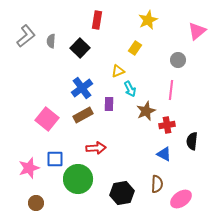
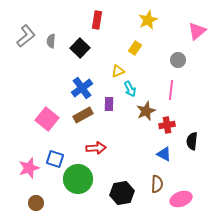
blue square: rotated 18 degrees clockwise
pink ellipse: rotated 15 degrees clockwise
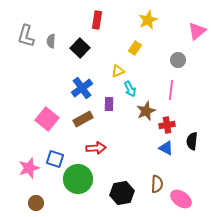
gray L-shape: rotated 145 degrees clockwise
brown rectangle: moved 4 px down
blue triangle: moved 2 px right, 6 px up
pink ellipse: rotated 55 degrees clockwise
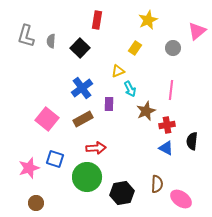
gray circle: moved 5 px left, 12 px up
green circle: moved 9 px right, 2 px up
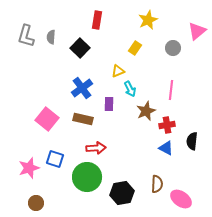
gray semicircle: moved 4 px up
brown rectangle: rotated 42 degrees clockwise
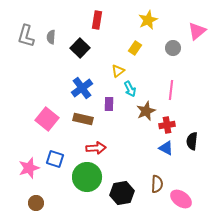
yellow triangle: rotated 16 degrees counterclockwise
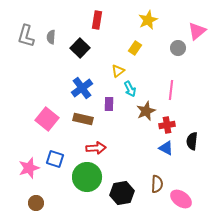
gray circle: moved 5 px right
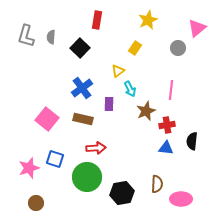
pink triangle: moved 3 px up
blue triangle: rotated 21 degrees counterclockwise
pink ellipse: rotated 35 degrees counterclockwise
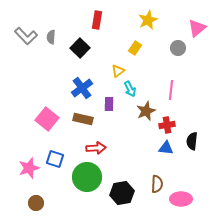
gray L-shape: rotated 60 degrees counterclockwise
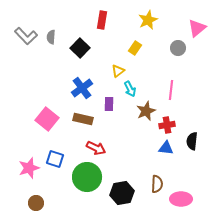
red rectangle: moved 5 px right
red arrow: rotated 30 degrees clockwise
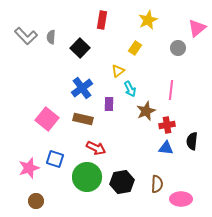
black hexagon: moved 11 px up
brown circle: moved 2 px up
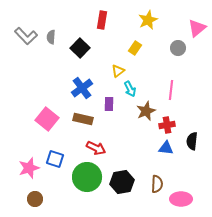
brown circle: moved 1 px left, 2 px up
